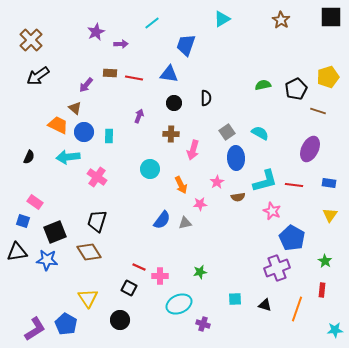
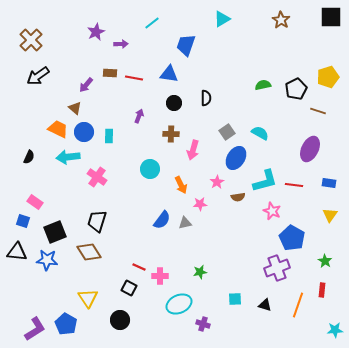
orange trapezoid at (58, 125): moved 4 px down
blue ellipse at (236, 158): rotated 35 degrees clockwise
black triangle at (17, 252): rotated 15 degrees clockwise
orange line at (297, 309): moved 1 px right, 4 px up
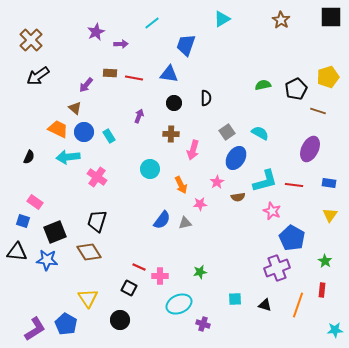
cyan rectangle at (109, 136): rotated 32 degrees counterclockwise
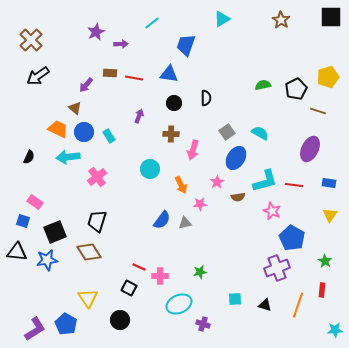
pink cross at (97, 177): rotated 18 degrees clockwise
blue star at (47, 260): rotated 15 degrees counterclockwise
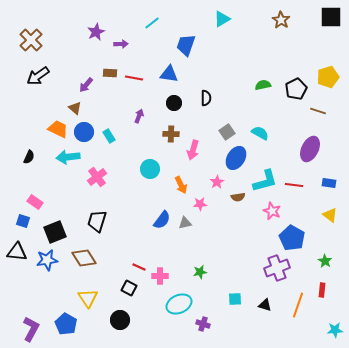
yellow triangle at (330, 215): rotated 28 degrees counterclockwise
brown diamond at (89, 252): moved 5 px left, 6 px down
purple L-shape at (35, 329): moved 4 px left; rotated 30 degrees counterclockwise
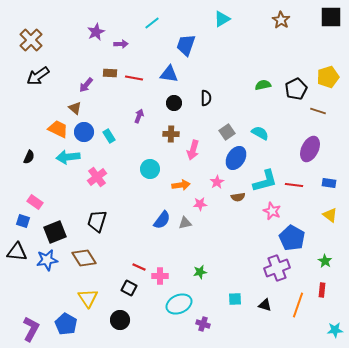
orange arrow at (181, 185): rotated 72 degrees counterclockwise
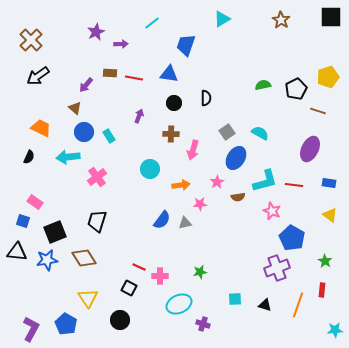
orange trapezoid at (58, 129): moved 17 px left, 1 px up
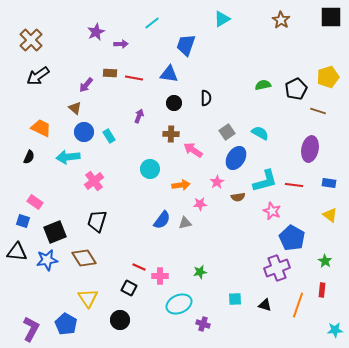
purple ellipse at (310, 149): rotated 15 degrees counterclockwise
pink arrow at (193, 150): rotated 108 degrees clockwise
pink cross at (97, 177): moved 3 px left, 4 px down
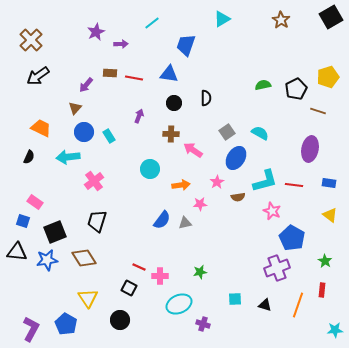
black square at (331, 17): rotated 30 degrees counterclockwise
brown triangle at (75, 108): rotated 32 degrees clockwise
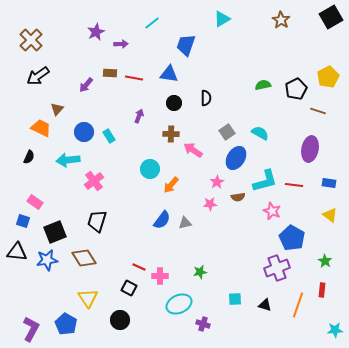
yellow pentagon at (328, 77): rotated 10 degrees counterclockwise
brown triangle at (75, 108): moved 18 px left, 1 px down
cyan arrow at (68, 157): moved 3 px down
orange arrow at (181, 185): moved 10 px left; rotated 138 degrees clockwise
pink star at (200, 204): moved 10 px right
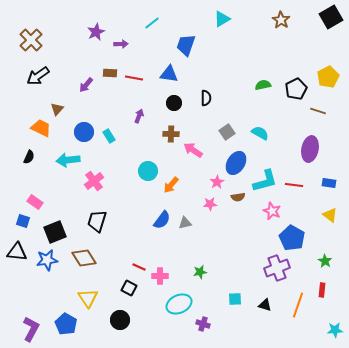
blue ellipse at (236, 158): moved 5 px down
cyan circle at (150, 169): moved 2 px left, 2 px down
